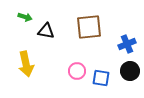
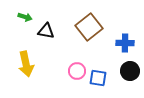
brown square: rotated 32 degrees counterclockwise
blue cross: moved 2 px left, 1 px up; rotated 24 degrees clockwise
blue square: moved 3 px left
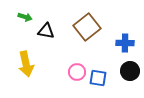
brown square: moved 2 px left
pink circle: moved 1 px down
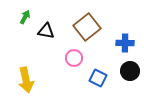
green arrow: rotated 80 degrees counterclockwise
yellow arrow: moved 16 px down
pink circle: moved 3 px left, 14 px up
blue square: rotated 18 degrees clockwise
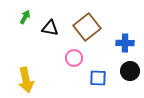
black triangle: moved 4 px right, 3 px up
blue square: rotated 24 degrees counterclockwise
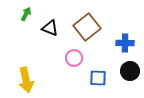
green arrow: moved 1 px right, 3 px up
black triangle: rotated 12 degrees clockwise
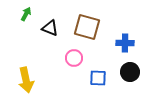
brown square: rotated 36 degrees counterclockwise
black circle: moved 1 px down
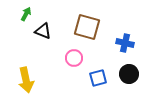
black triangle: moved 7 px left, 3 px down
blue cross: rotated 12 degrees clockwise
black circle: moved 1 px left, 2 px down
blue square: rotated 18 degrees counterclockwise
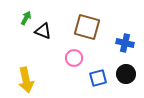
green arrow: moved 4 px down
black circle: moved 3 px left
